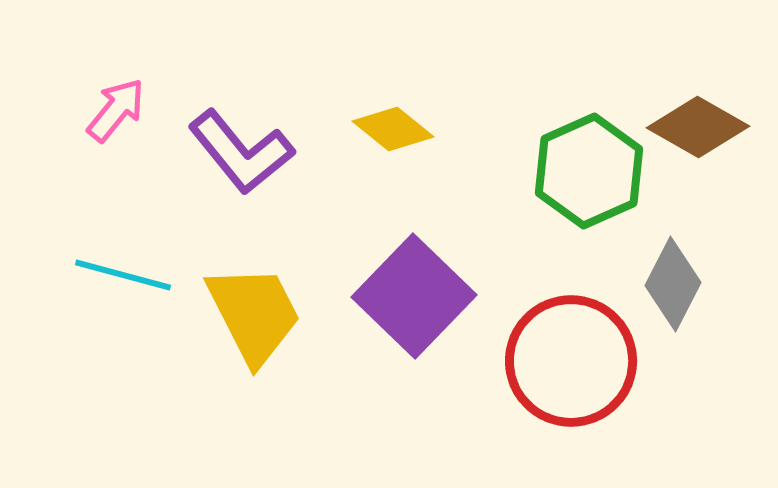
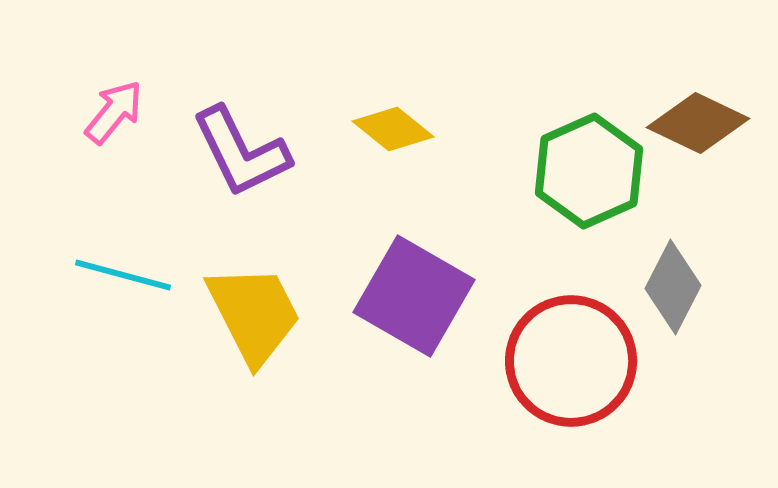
pink arrow: moved 2 px left, 2 px down
brown diamond: moved 4 px up; rotated 4 degrees counterclockwise
purple L-shape: rotated 13 degrees clockwise
gray diamond: moved 3 px down
purple square: rotated 14 degrees counterclockwise
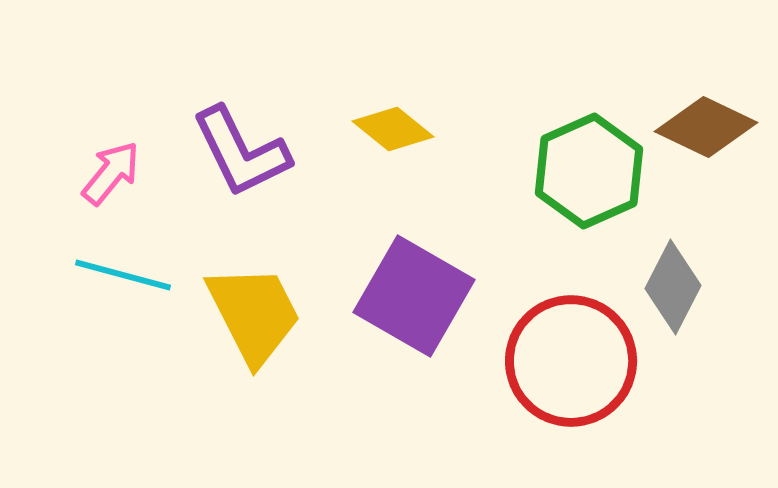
pink arrow: moved 3 px left, 61 px down
brown diamond: moved 8 px right, 4 px down
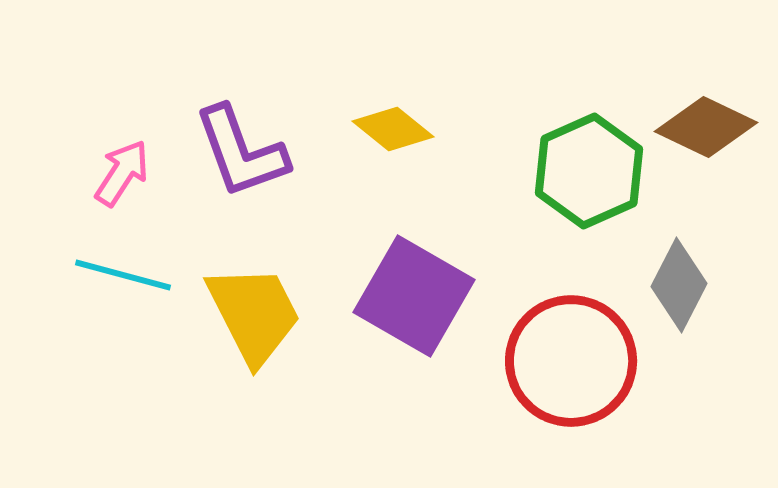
purple L-shape: rotated 6 degrees clockwise
pink arrow: moved 11 px right; rotated 6 degrees counterclockwise
gray diamond: moved 6 px right, 2 px up
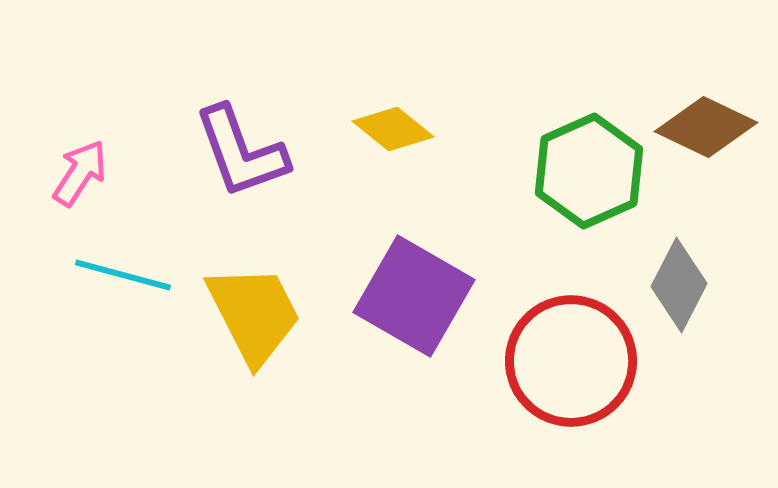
pink arrow: moved 42 px left
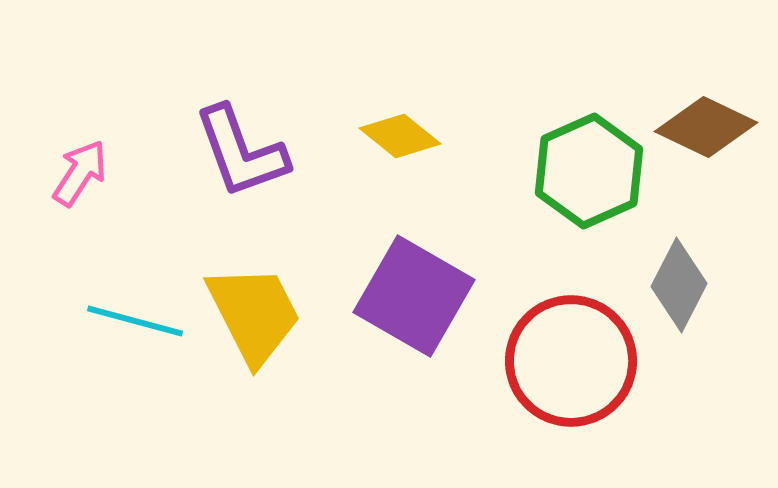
yellow diamond: moved 7 px right, 7 px down
cyan line: moved 12 px right, 46 px down
